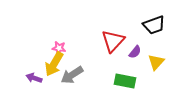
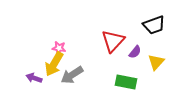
green rectangle: moved 1 px right, 1 px down
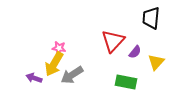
black trapezoid: moved 3 px left, 7 px up; rotated 115 degrees clockwise
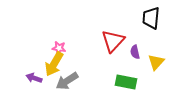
purple semicircle: rotated 128 degrees clockwise
gray arrow: moved 5 px left, 6 px down
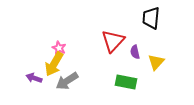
pink star: rotated 16 degrees clockwise
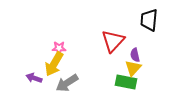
black trapezoid: moved 2 px left, 2 px down
pink star: rotated 24 degrees counterclockwise
purple semicircle: moved 3 px down
yellow triangle: moved 23 px left, 6 px down
gray arrow: moved 2 px down
